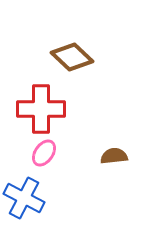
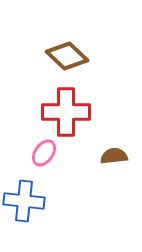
brown diamond: moved 5 px left, 1 px up
red cross: moved 25 px right, 3 px down
blue cross: moved 3 px down; rotated 21 degrees counterclockwise
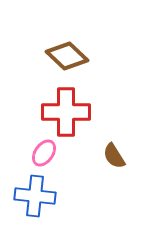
brown semicircle: rotated 116 degrees counterclockwise
blue cross: moved 11 px right, 5 px up
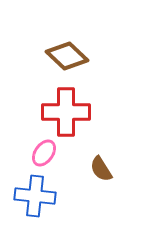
brown semicircle: moved 13 px left, 13 px down
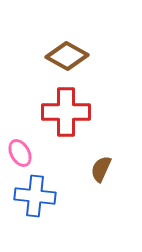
brown diamond: rotated 15 degrees counterclockwise
pink ellipse: moved 24 px left; rotated 64 degrees counterclockwise
brown semicircle: rotated 56 degrees clockwise
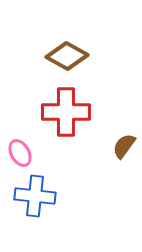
brown semicircle: moved 23 px right, 23 px up; rotated 12 degrees clockwise
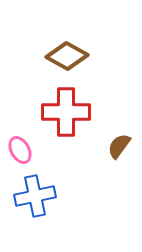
brown semicircle: moved 5 px left
pink ellipse: moved 3 px up
blue cross: rotated 18 degrees counterclockwise
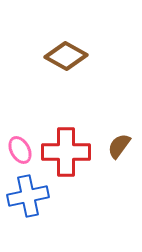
brown diamond: moved 1 px left
red cross: moved 40 px down
blue cross: moved 7 px left
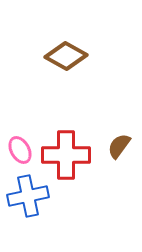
red cross: moved 3 px down
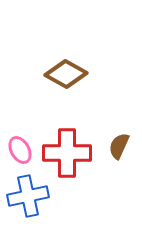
brown diamond: moved 18 px down
brown semicircle: rotated 12 degrees counterclockwise
red cross: moved 1 px right, 2 px up
